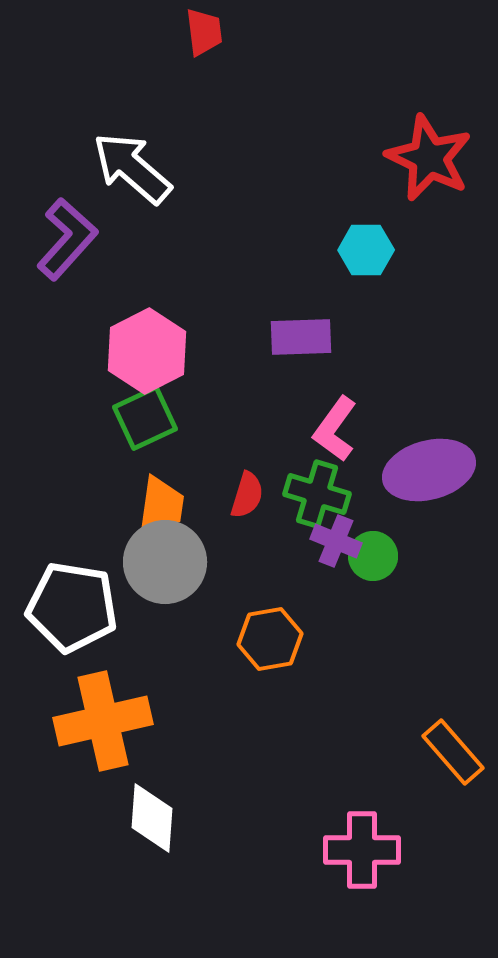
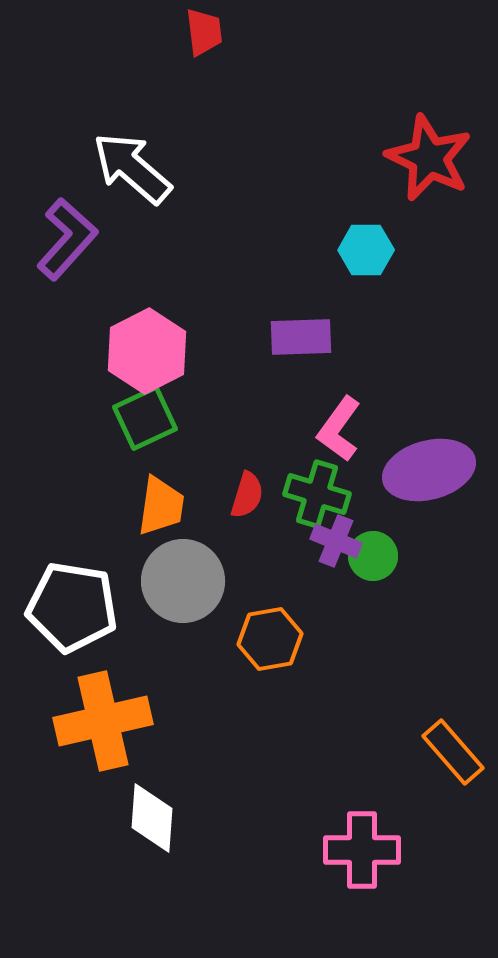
pink L-shape: moved 4 px right
gray circle: moved 18 px right, 19 px down
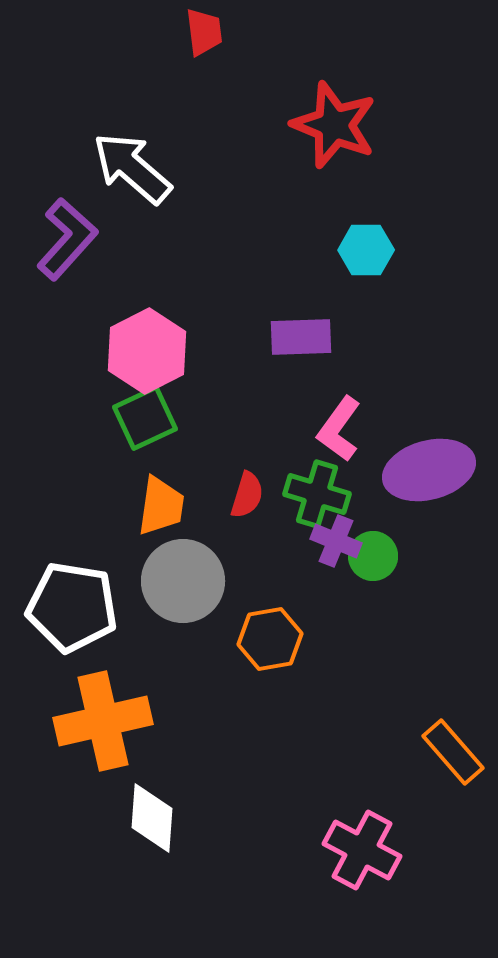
red star: moved 95 px left, 33 px up; rotated 4 degrees counterclockwise
pink cross: rotated 28 degrees clockwise
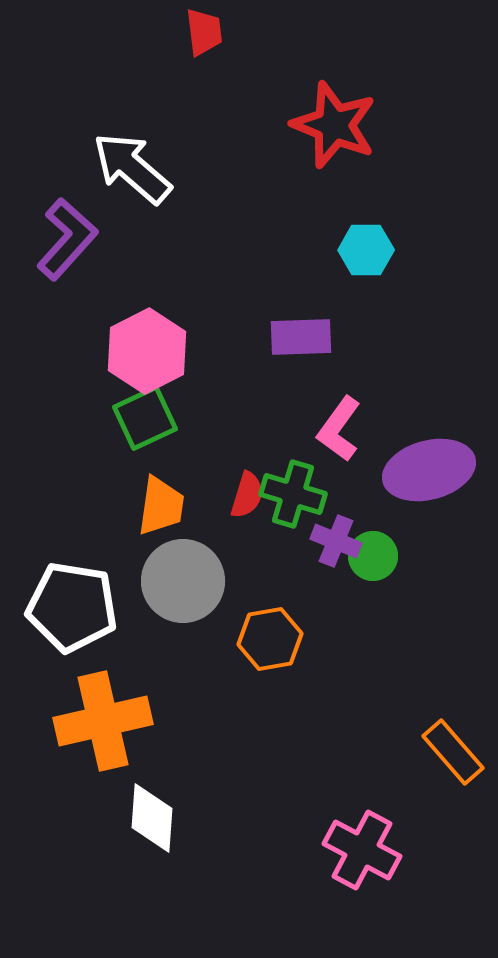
green cross: moved 24 px left
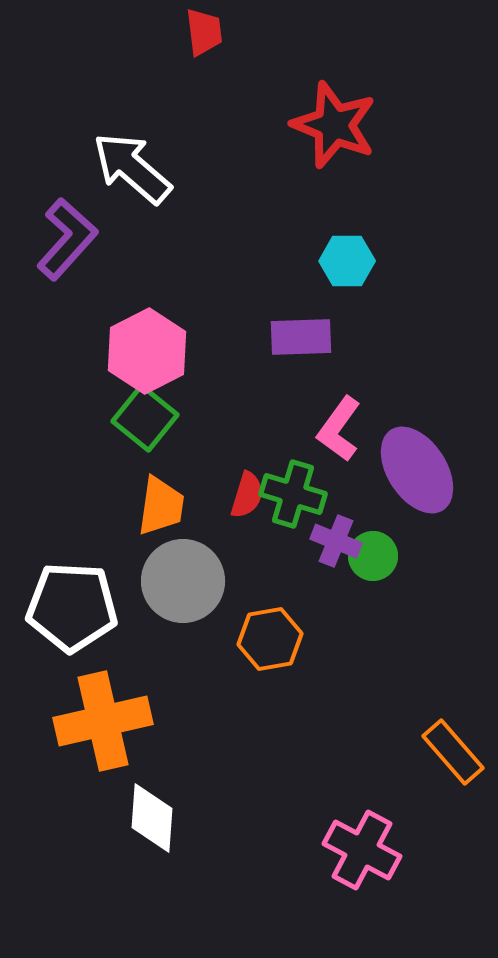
cyan hexagon: moved 19 px left, 11 px down
green square: rotated 26 degrees counterclockwise
purple ellipse: moved 12 px left; rotated 72 degrees clockwise
white pentagon: rotated 6 degrees counterclockwise
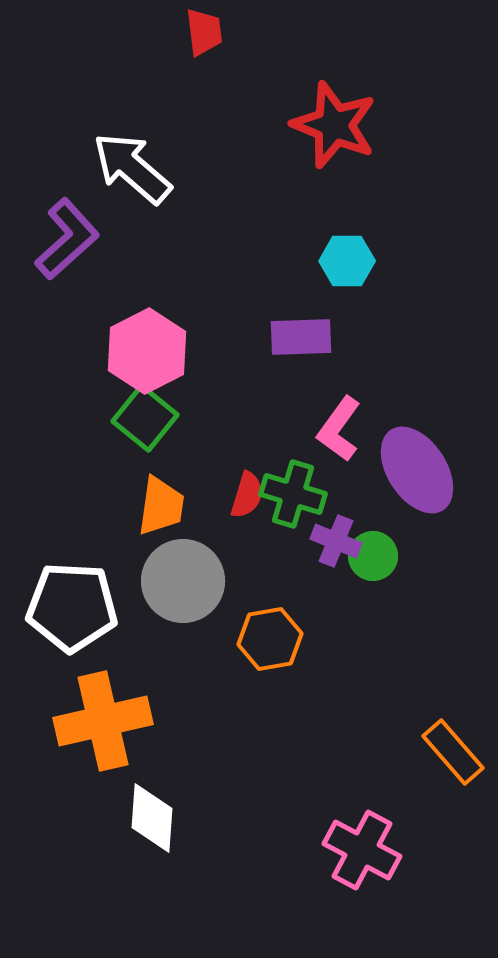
purple L-shape: rotated 6 degrees clockwise
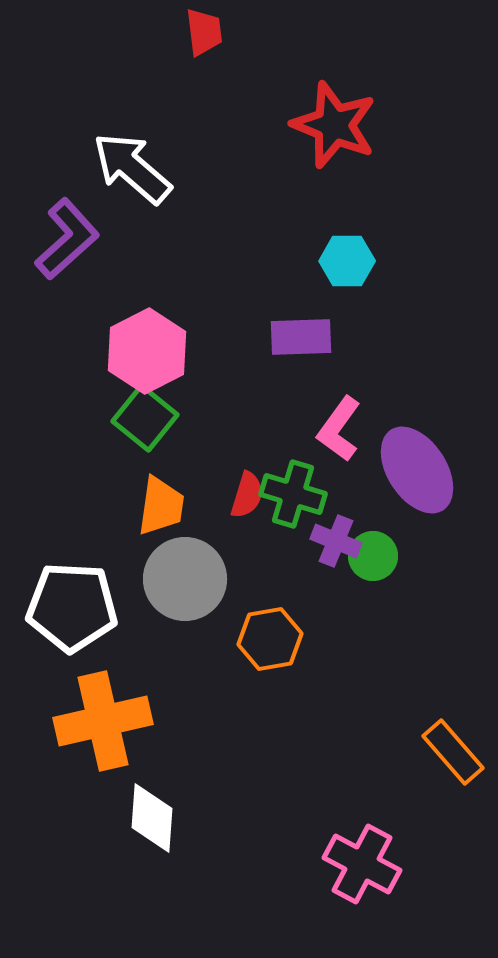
gray circle: moved 2 px right, 2 px up
pink cross: moved 14 px down
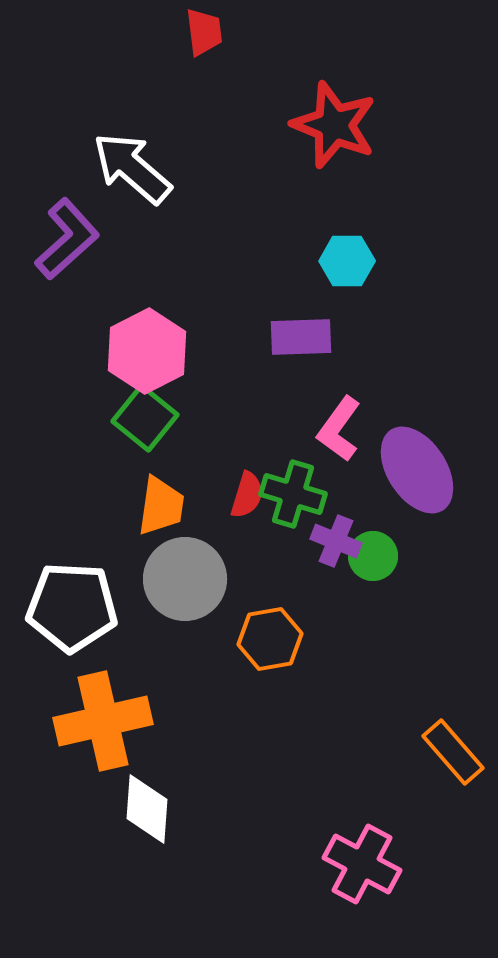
white diamond: moved 5 px left, 9 px up
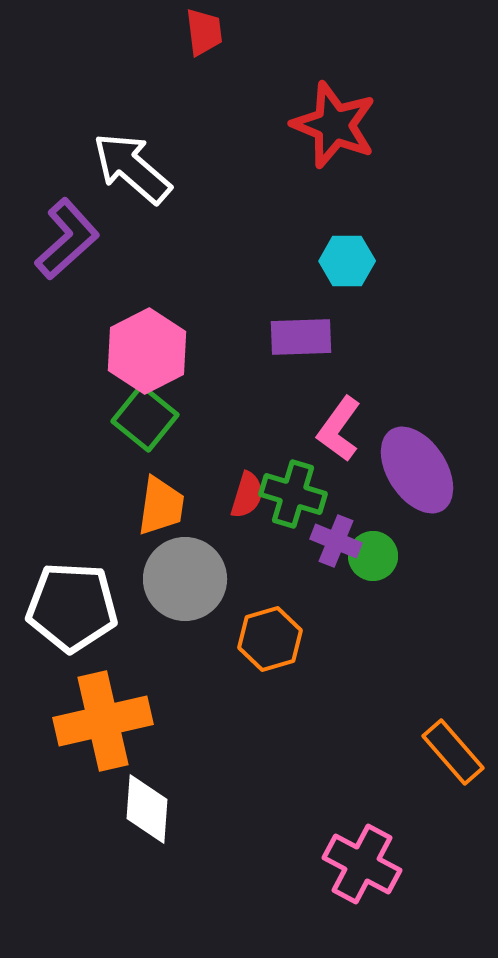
orange hexagon: rotated 6 degrees counterclockwise
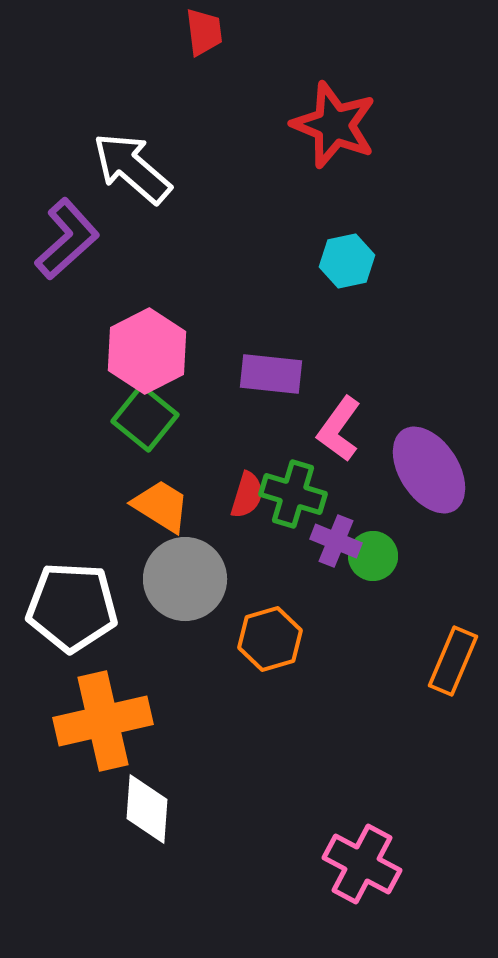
cyan hexagon: rotated 12 degrees counterclockwise
purple rectangle: moved 30 px left, 37 px down; rotated 8 degrees clockwise
purple ellipse: moved 12 px right
orange trapezoid: rotated 66 degrees counterclockwise
orange rectangle: moved 91 px up; rotated 64 degrees clockwise
